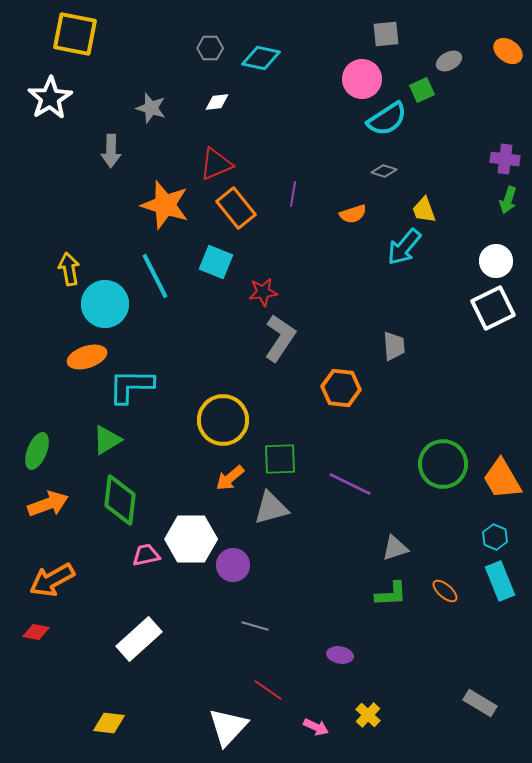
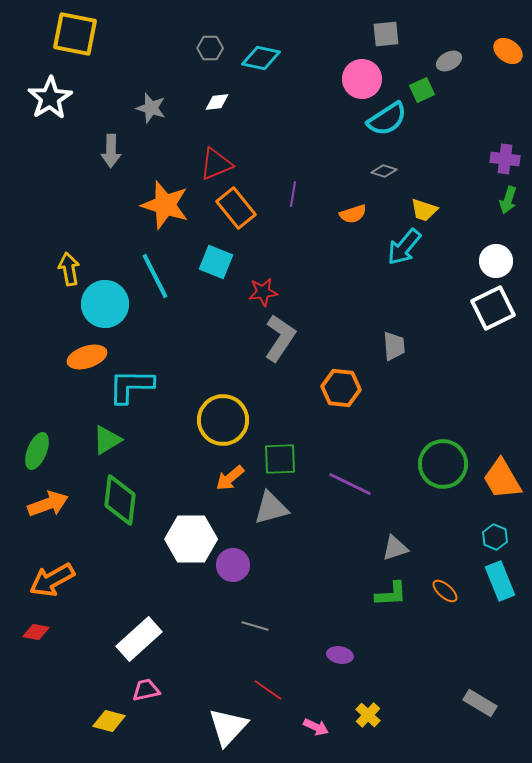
yellow trapezoid at (424, 210): rotated 52 degrees counterclockwise
pink trapezoid at (146, 555): moved 135 px down
yellow diamond at (109, 723): moved 2 px up; rotated 8 degrees clockwise
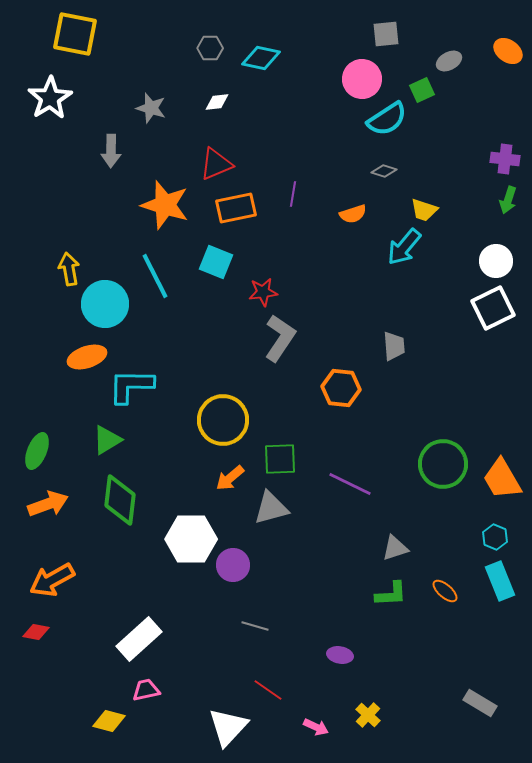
orange rectangle at (236, 208): rotated 63 degrees counterclockwise
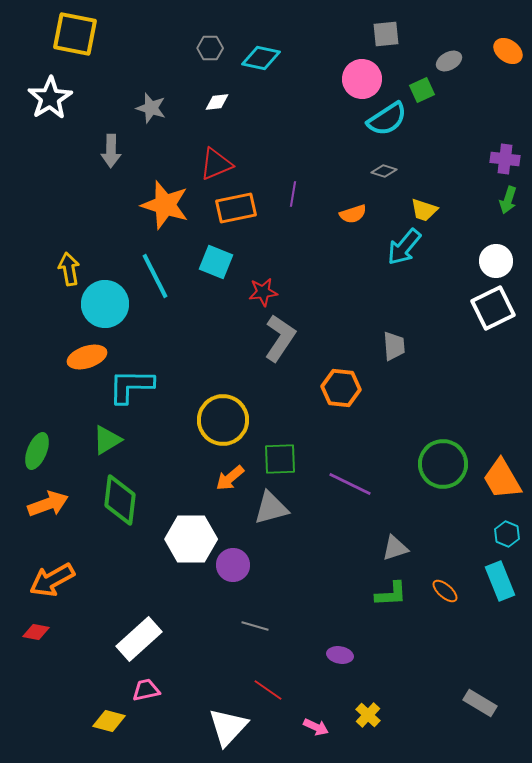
cyan hexagon at (495, 537): moved 12 px right, 3 px up
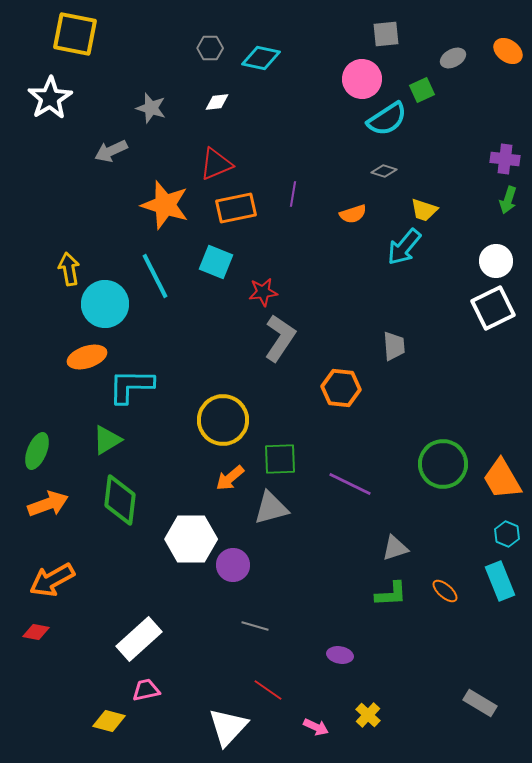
gray ellipse at (449, 61): moved 4 px right, 3 px up
gray arrow at (111, 151): rotated 64 degrees clockwise
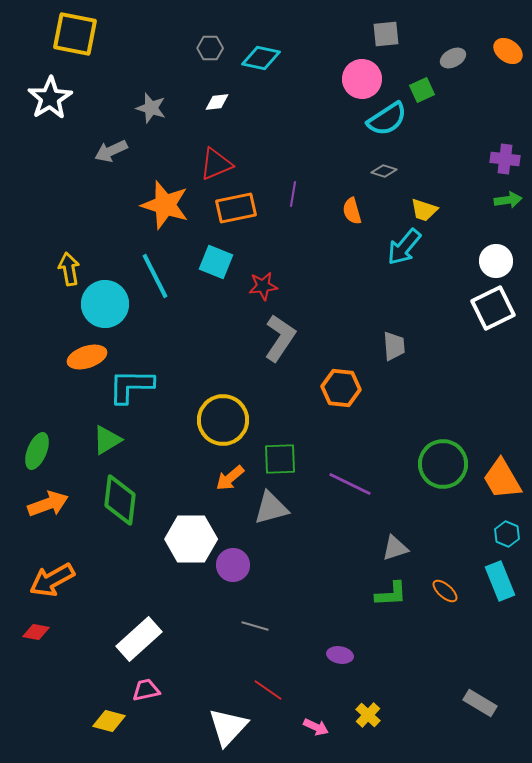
green arrow at (508, 200): rotated 116 degrees counterclockwise
orange semicircle at (353, 214): moved 1 px left, 3 px up; rotated 92 degrees clockwise
red star at (263, 292): moved 6 px up
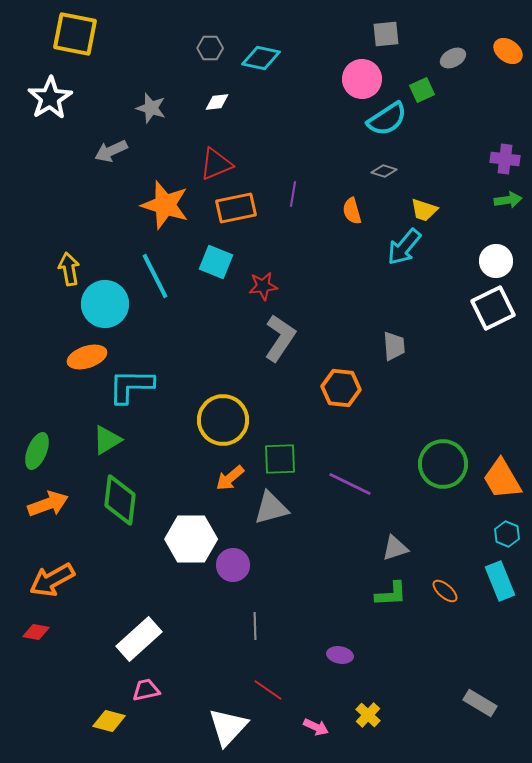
gray line at (255, 626): rotated 72 degrees clockwise
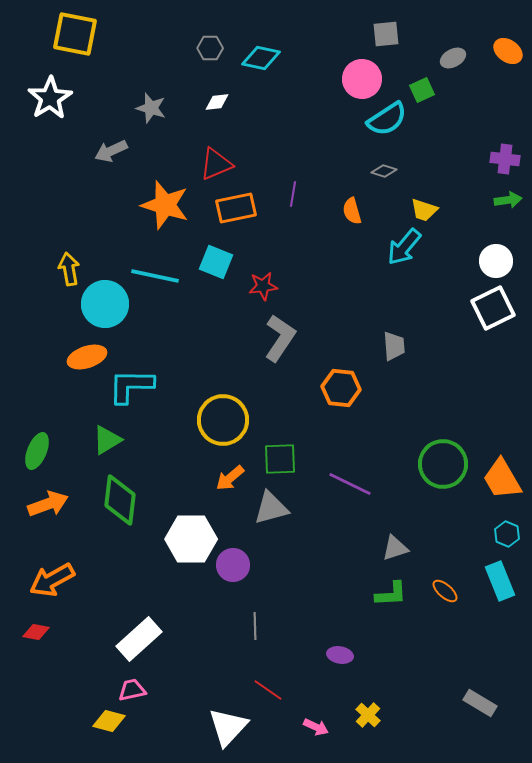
cyan line at (155, 276): rotated 51 degrees counterclockwise
pink trapezoid at (146, 690): moved 14 px left
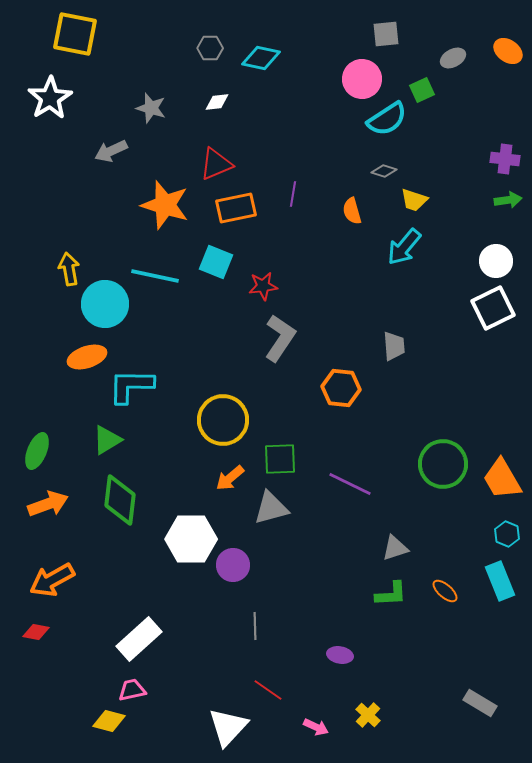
yellow trapezoid at (424, 210): moved 10 px left, 10 px up
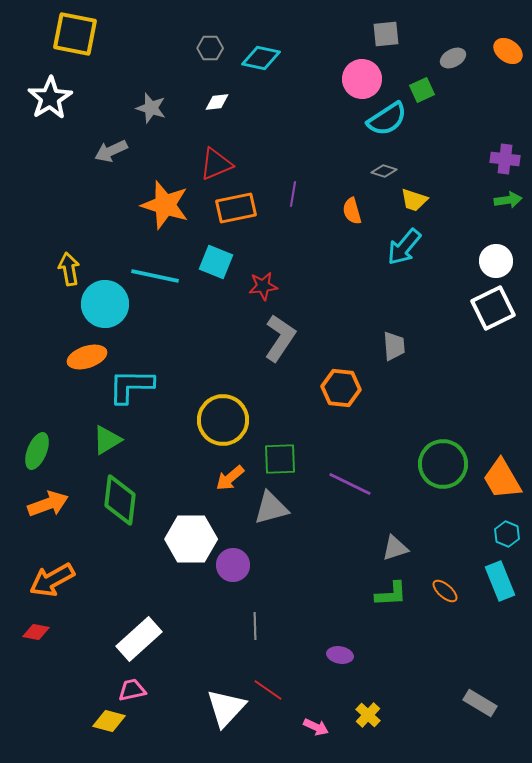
white triangle at (228, 727): moved 2 px left, 19 px up
